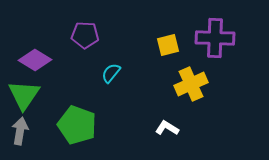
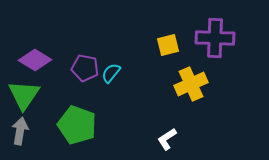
purple pentagon: moved 33 px down; rotated 8 degrees clockwise
white L-shape: moved 11 px down; rotated 65 degrees counterclockwise
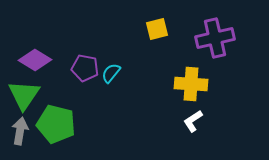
purple cross: rotated 15 degrees counterclockwise
yellow square: moved 11 px left, 16 px up
yellow cross: rotated 28 degrees clockwise
green pentagon: moved 21 px left, 1 px up; rotated 6 degrees counterclockwise
white L-shape: moved 26 px right, 18 px up
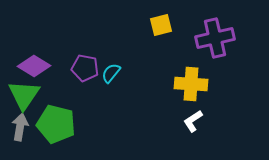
yellow square: moved 4 px right, 4 px up
purple diamond: moved 1 px left, 6 px down
gray arrow: moved 4 px up
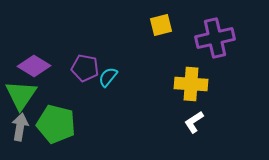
cyan semicircle: moved 3 px left, 4 px down
green triangle: moved 3 px left
white L-shape: moved 1 px right, 1 px down
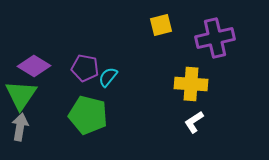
green pentagon: moved 32 px right, 9 px up
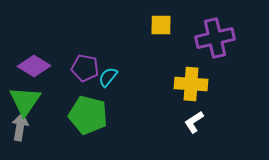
yellow square: rotated 15 degrees clockwise
green triangle: moved 4 px right, 6 px down
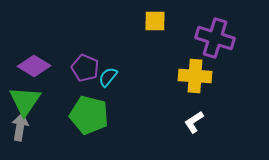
yellow square: moved 6 px left, 4 px up
purple cross: rotated 30 degrees clockwise
purple pentagon: rotated 12 degrees clockwise
yellow cross: moved 4 px right, 8 px up
green pentagon: moved 1 px right
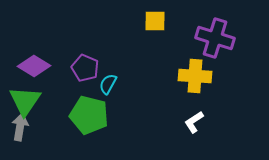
cyan semicircle: moved 7 px down; rotated 10 degrees counterclockwise
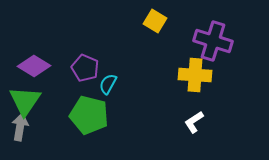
yellow square: rotated 30 degrees clockwise
purple cross: moved 2 px left, 3 px down
yellow cross: moved 1 px up
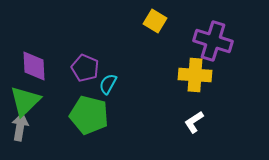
purple diamond: rotated 56 degrees clockwise
green triangle: rotated 12 degrees clockwise
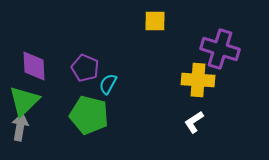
yellow square: rotated 30 degrees counterclockwise
purple cross: moved 7 px right, 8 px down
yellow cross: moved 3 px right, 5 px down
green triangle: moved 1 px left
